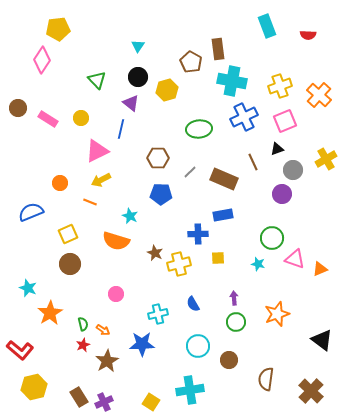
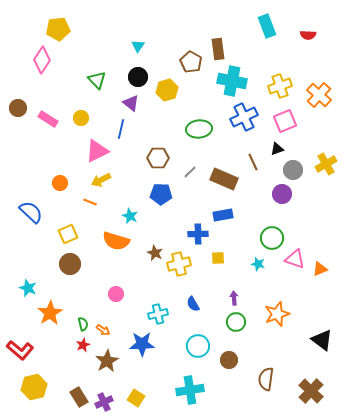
yellow cross at (326, 159): moved 5 px down
blue semicircle at (31, 212): rotated 65 degrees clockwise
yellow square at (151, 402): moved 15 px left, 4 px up
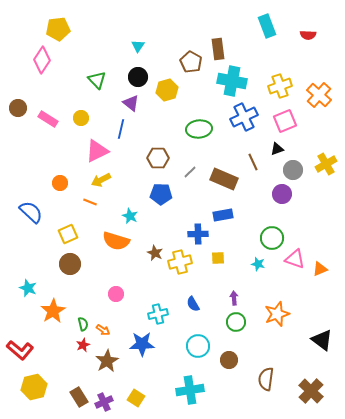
yellow cross at (179, 264): moved 1 px right, 2 px up
orange star at (50, 313): moved 3 px right, 2 px up
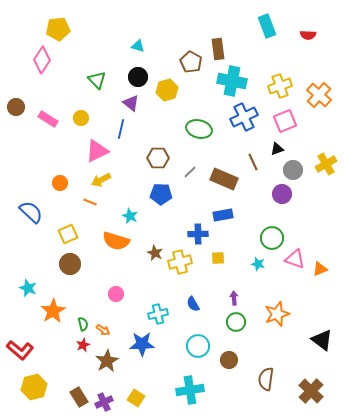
cyan triangle at (138, 46): rotated 48 degrees counterclockwise
brown circle at (18, 108): moved 2 px left, 1 px up
green ellipse at (199, 129): rotated 20 degrees clockwise
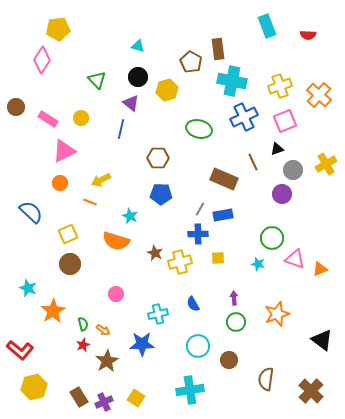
pink triangle at (97, 151): moved 33 px left
gray line at (190, 172): moved 10 px right, 37 px down; rotated 16 degrees counterclockwise
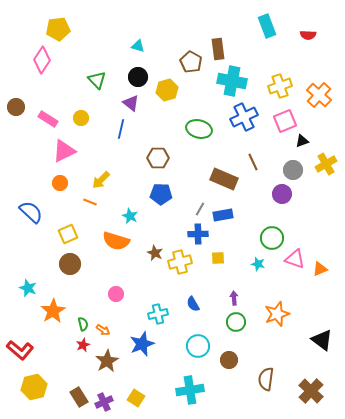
black triangle at (277, 149): moved 25 px right, 8 px up
yellow arrow at (101, 180): rotated 18 degrees counterclockwise
blue star at (142, 344): rotated 20 degrees counterclockwise
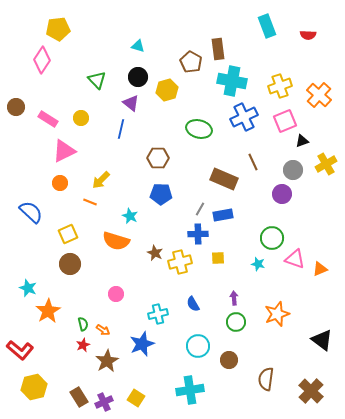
orange star at (53, 311): moved 5 px left
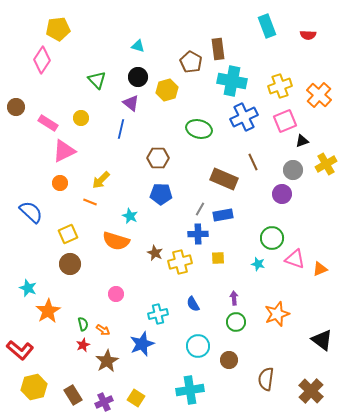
pink rectangle at (48, 119): moved 4 px down
brown rectangle at (79, 397): moved 6 px left, 2 px up
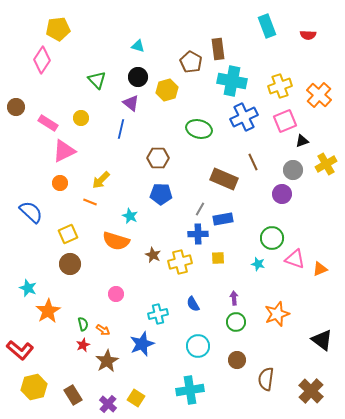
blue rectangle at (223, 215): moved 4 px down
brown star at (155, 253): moved 2 px left, 2 px down
brown circle at (229, 360): moved 8 px right
purple cross at (104, 402): moved 4 px right, 2 px down; rotated 24 degrees counterclockwise
